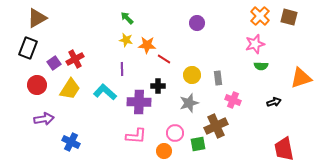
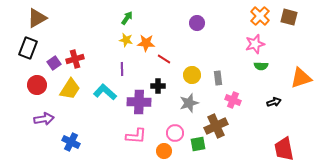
green arrow: rotated 80 degrees clockwise
orange star: moved 1 px left, 2 px up
red cross: rotated 12 degrees clockwise
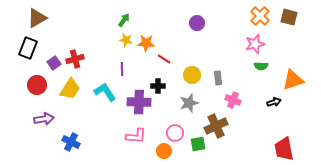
green arrow: moved 3 px left, 2 px down
orange triangle: moved 8 px left, 2 px down
cyan L-shape: rotated 15 degrees clockwise
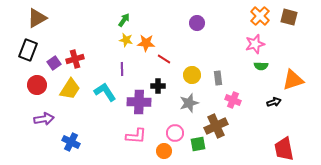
black rectangle: moved 2 px down
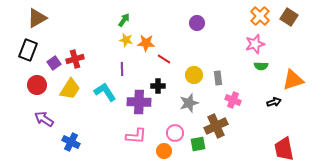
brown square: rotated 18 degrees clockwise
yellow circle: moved 2 px right
purple arrow: rotated 138 degrees counterclockwise
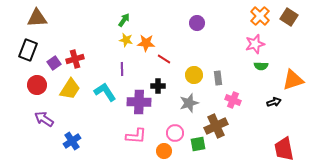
brown triangle: rotated 25 degrees clockwise
blue cross: moved 1 px right, 1 px up; rotated 30 degrees clockwise
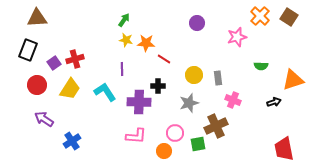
pink star: moved 18 px left, 7 px up
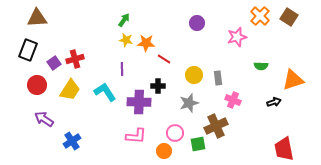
yellow trapezoid: moved 1 px down
